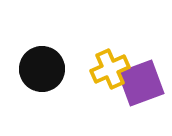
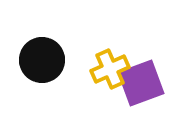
black circle: moved 9 px up
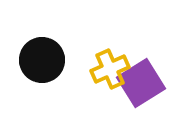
purple square: rotated 12 degrees counterclockwise
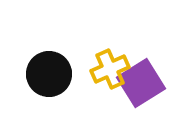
black circle: moved 7 px right, 14 px down
